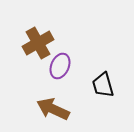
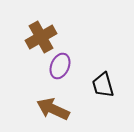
brown cross: moved 3 px right, 6 px up
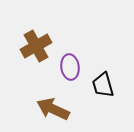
brown cross: moved 5 px left, 9 px down
purple ellipse: moved 10 px right, 1 px down; rotated 30 degrees counterclockwise
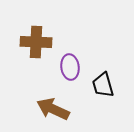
brown cross: moved 4 px up; rotated 32 degrees clockwise
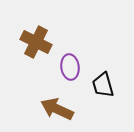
brown cross: rotated 24 degrees clockwise
brown arrow: moved 4 px right
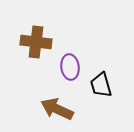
brown cross: rotated 20 degrees counterclockwise
black trapezoid: moved 2 px left
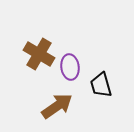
brown cross: moved 3 px right, 12 px down; rotated 24 degrees clockwise
brown arrow: moved 3 px up; rotated 120 degrees clockwise
